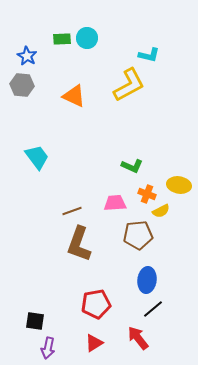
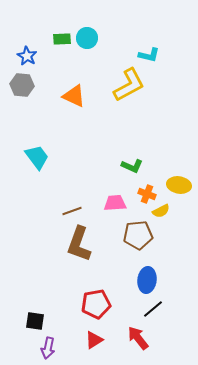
red triangle: moved 3 px up
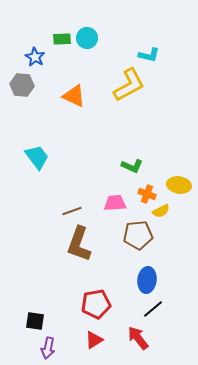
blue star: moved 8 px right, 1 px down
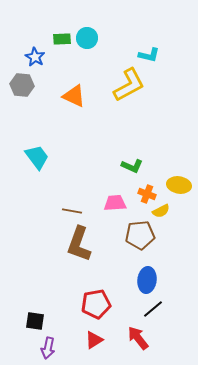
brown line: rotated 30 degrees clockwise
brown pentagon: moved 2 px right
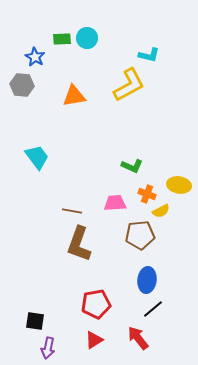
orange triangle: rotated 35 degrees counterclockwise
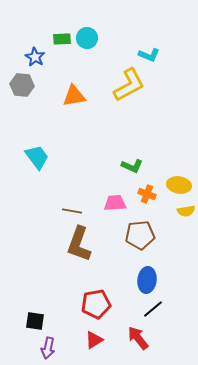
cyan L-shape: rotated 10 degrees clockwise
yellow semicircle: moved 25 px right; rotated 18 degrees clockwise
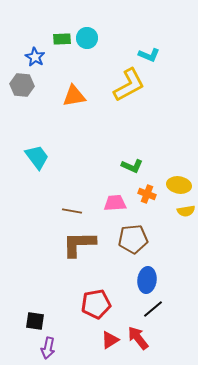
brown pentagon: moved 7 px left, 4 px down
brown L-shape: rotated 69 degrees clockwise
red triangle: moved 16 px right
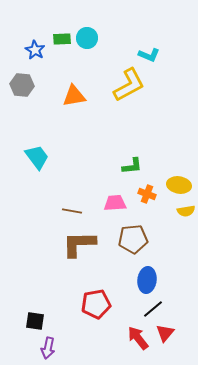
blue star: moved 7 px up
green L-shape: rotated 30 degrees counterclockwise
red triangle: moved 55 px right, 7 px up; rotated 18 degrees counterclockwise
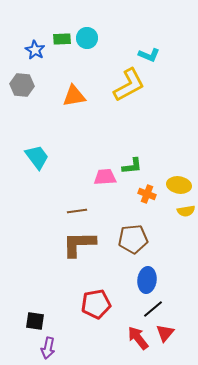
pink trapezoid: moved 10 px left, 26 px up
brown line: moved 5 px right; rotated 18 degrees counterclockwise
